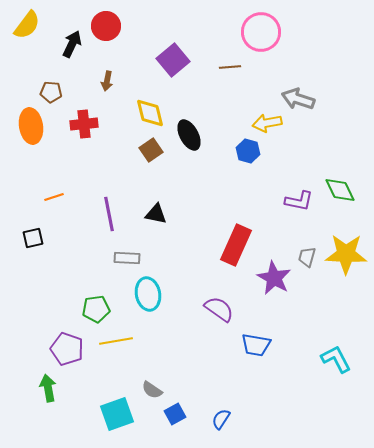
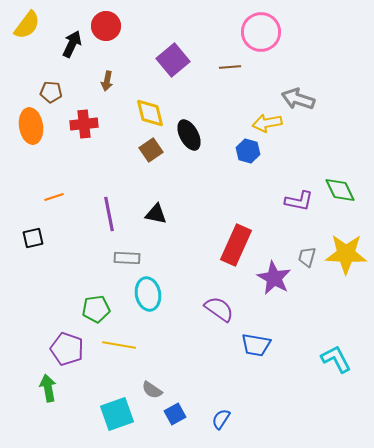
yellow line: moved 3 px right, 4 px down; rotated 20 degrees clockwise
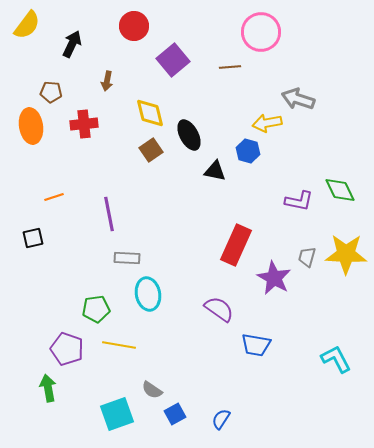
red circle: moved 28 px right
black triangle: moved 59 px right, 43 px up
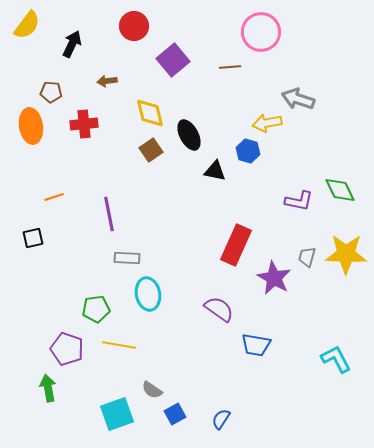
brown arrow: rotated 72 degrees clockwise
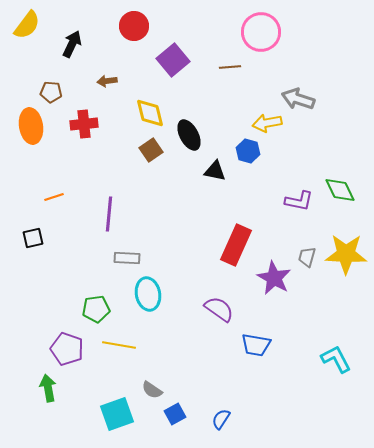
purple line: rotated 16 degrees clockwise
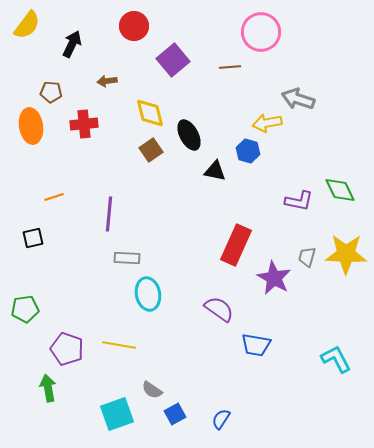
green pentagon: moved 71 px left
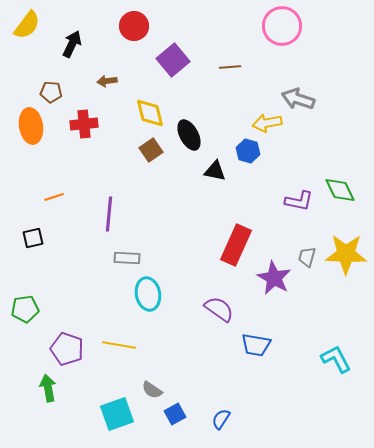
pink circle: moved 21 px right, 6 px up
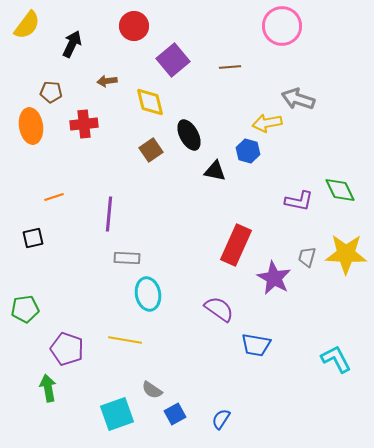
yellow diamond: moved 11 px up
yellow line: moved 6 px right, 5 px up
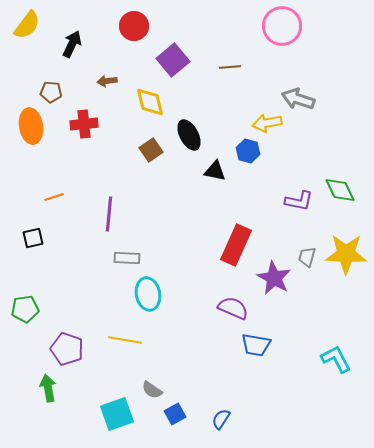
purple semicircle: moved 14 px right, 1 px up; rotated 12 degrees counterclockwise
